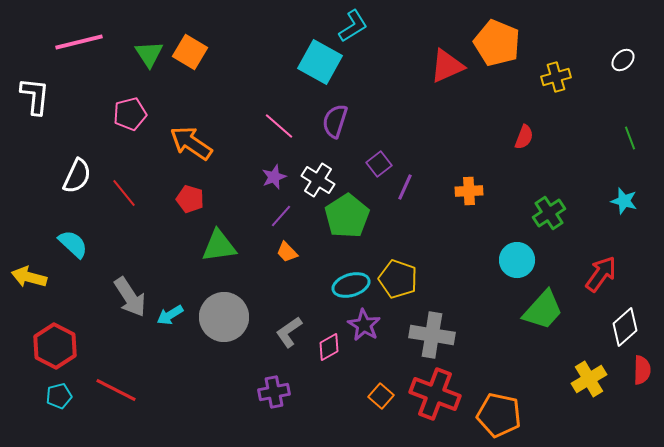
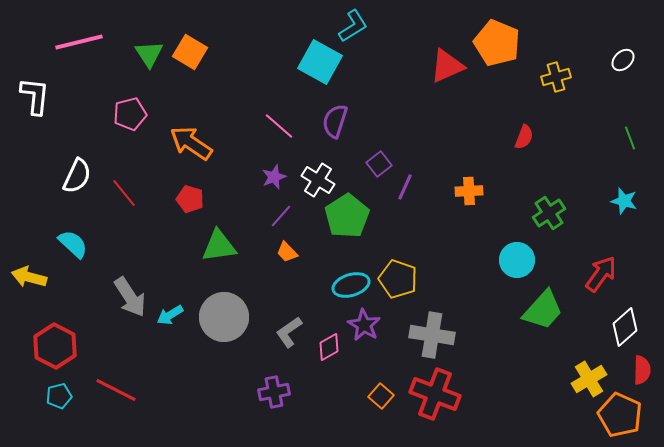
orange pentagon at (499, 415): moved 121 px right; rotated 12 degrees clockwise
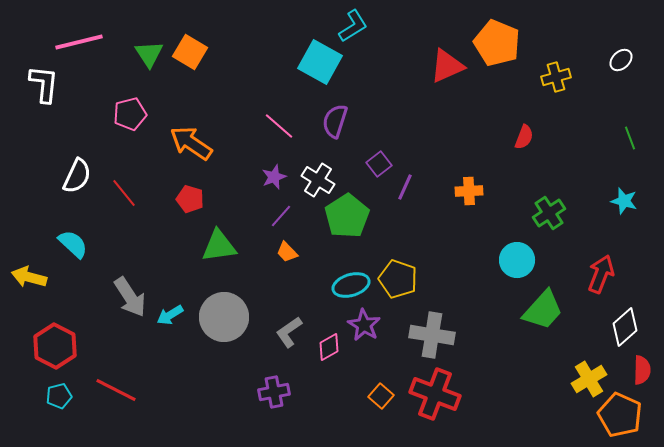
white ellipse at (623, 60): moved 2 px left
white L-shape at (35, 96): moved 9 px right, 12 px up
red arrow at (601, 274): rotated 15 degrees counterclockwise
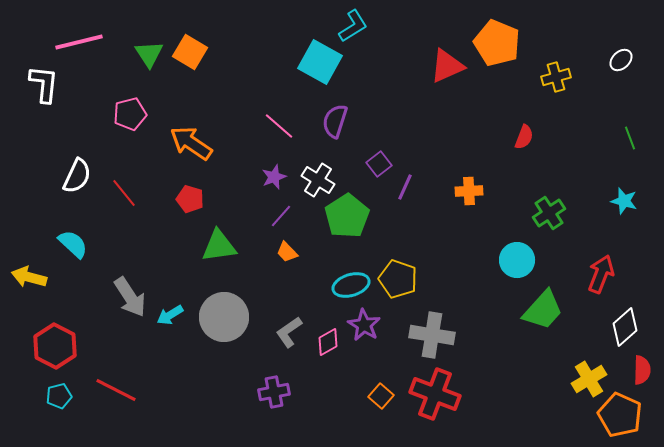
pink diamond at (329, 347): moved 1 px left, 5 px up
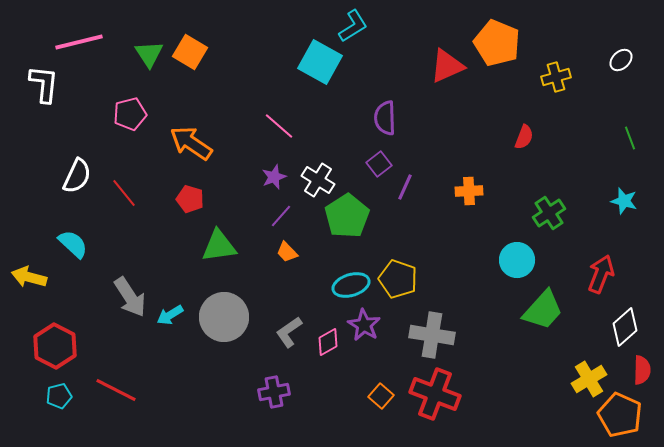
purple semicircle at (335, 121): moved 50 px right, 3 px up; rotated 20 degrees counterclockwise
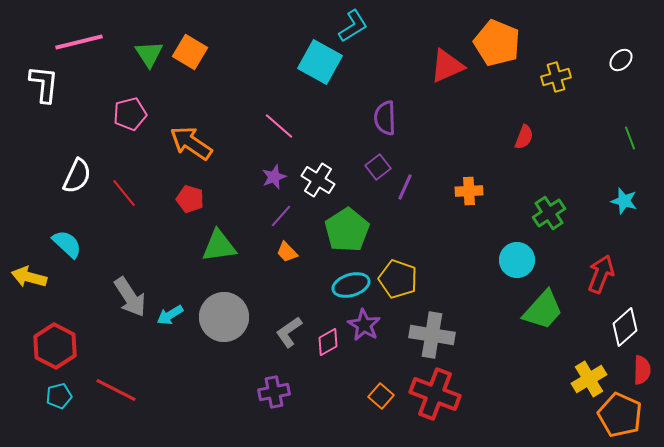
purple square at (379, 164): moved 1 px left, 3 px down
green pentagon at (347, 216): moved 14 px down
cyan semicircle at (73, 244): moved 6 px left
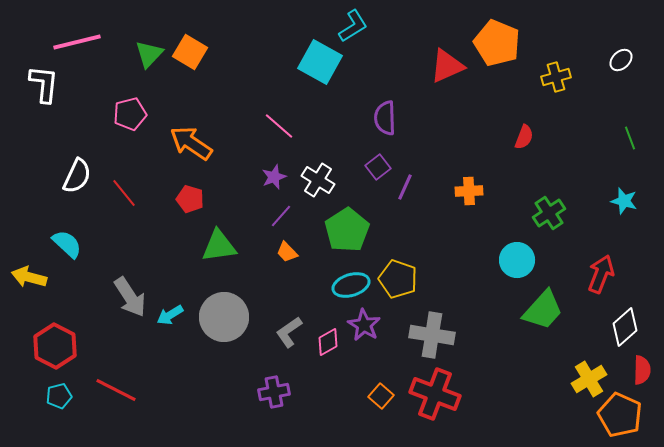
pink line at (79, 42): moved 2 px left
green triangle at (149, 54): rotated 16 degrees clockwise
